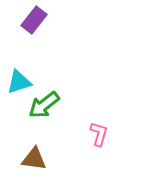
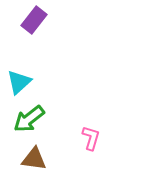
cyan triangle: rotated 24 degrees counterclockwise
green arrow: moved 15 px left, 14 px down
pink L-shape: moved 8 px left, 4 px down
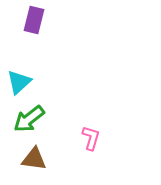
purple rectangle: rotated 24 degrees counterclockwise
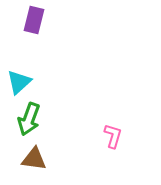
green arrow: rotated 32 degrees counterclockwise
pink L-shape: moved 22 px right, 2 px up
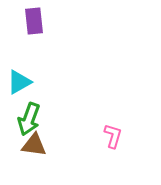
purple rectangle: moved 1 px down; rotated 20 degrees counterclockwise
cyan triangle: rotated 12 degrees clockwise
brown triangle: moved 14 px up
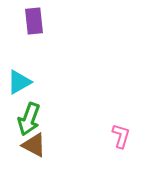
pink L-shape: moved 8 px right
brown triangle: rotated 20 degrees clockwise
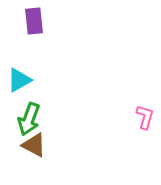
cyan triangle: moved 2 px up
pink L-shape: moved 24 px right, 19 px up
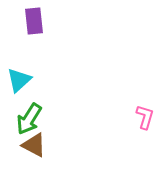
cyan triangle: rotated 12 degrees counterclockwise
green arrow: rotated 12 degrees clockwise
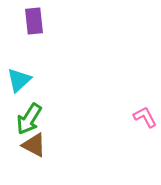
pink L-shape: rotated 45 degrees counterclockwise
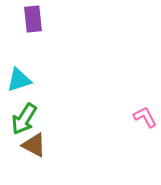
purple rectangle: moved 1 px left, 2 px up
cyan triangle: rotated 24 degrees clockwise
green arrow: moved 5 px left
